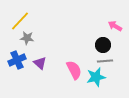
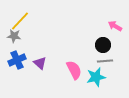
gray star: moved 13 px left, 2 px up
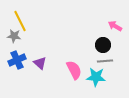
yellow line: rotated 70 degrees counterclockwise
cyan star: rotated 18 degrees clockwise
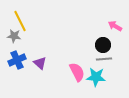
gray line: moved 1 px left, 2 px up
pink semicircle: moved 3 px right, 2 px down
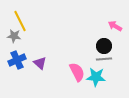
black circle: moved 1 px right, 1 px down
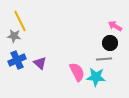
black circle: moved 6 px right, 3 px up
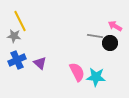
gray line: moved 9 px left, 23 px up; rotated 14 degrees clockwise
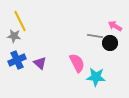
pink semicircle: moved 9 px up
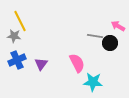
pink arrow: moved 3 px right
purple triangle: moved 1 px right, 1 px down; rotated 24 degrees clockwise
cyan star: moved 3 px left, 5 px down
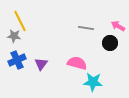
gray line: moved 9 px left, 8 px up
pink semicircle: rotated 48 degrees counterclockwise
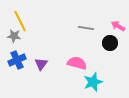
cyan star: rotated 24 degrees counterclockwise
